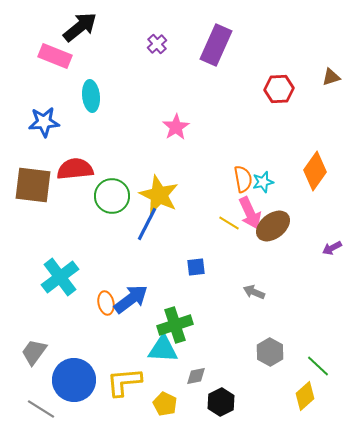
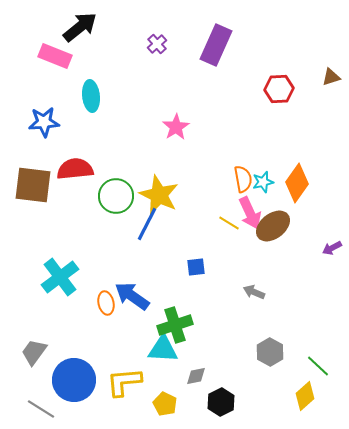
orange diamond: moved 18 px left, 12 px down
green circle: moved 4 px right
blue arrow: moved 1 px right, 3 px up; rotated 108 degrees counterclockwise
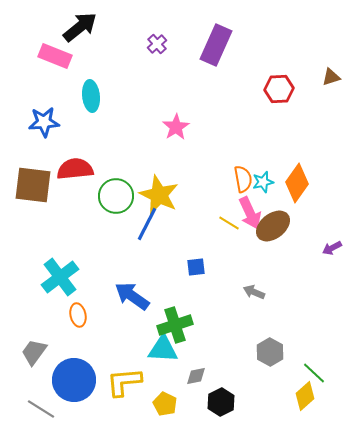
orange ellipse: moved 28 px left, 12 px down
green line: moved 4 px left, 7 px down
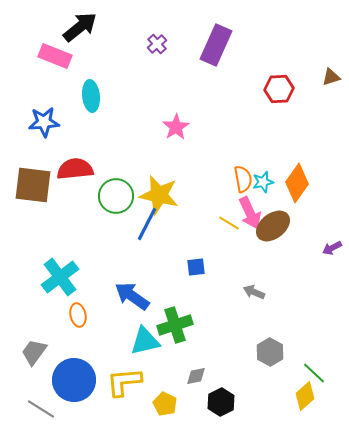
yellow star: rotated 12 degrees counterclockwise
cyan triangle: moved 18 px left, 8 px up; rotated 16 degrees counterclockwise
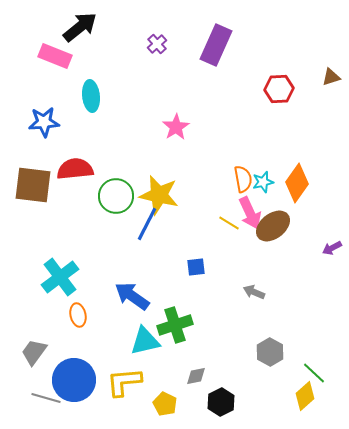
gray line: moved 5 px right, 11 px up; rotated 16 degrees counterclockwise
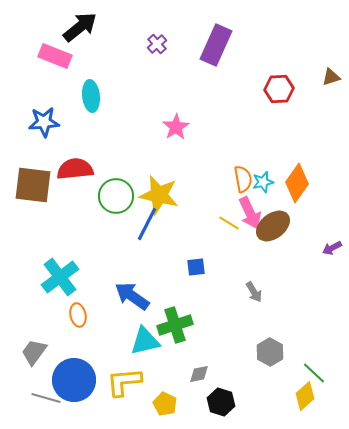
gray arrow: rotated 145 degrees counterclockwise
gray diamond: moved 3 px right, 2 px up
black hexagon: rotated 16 degrees counterclockwise
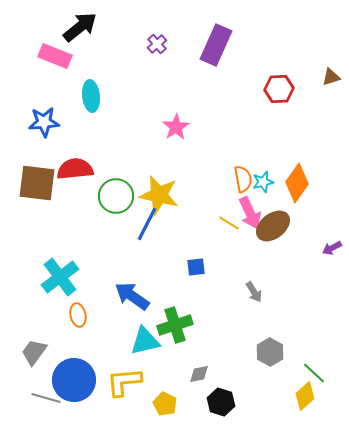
brown square: moved 4 px right, 2 px up
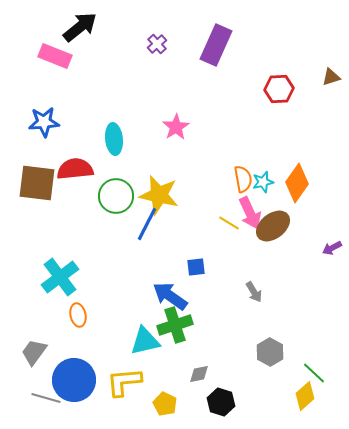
cyan ellipse: moved 23 px right, 43 px down
blue arrow: moved 38 px right
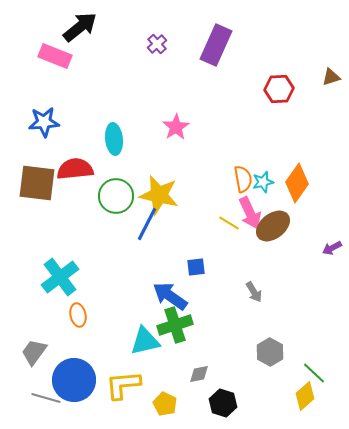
yellow L-shape: moved 1 px left, 3 px down
black hexagon: moved 2 px right, 1 px down
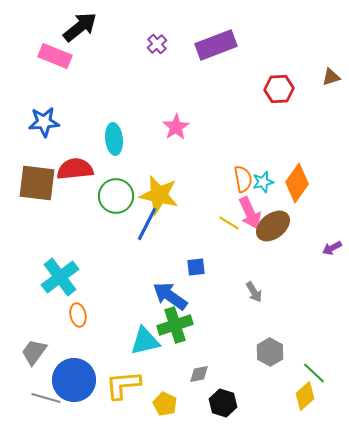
purple rectangle: rotated 45 degrees clockwise
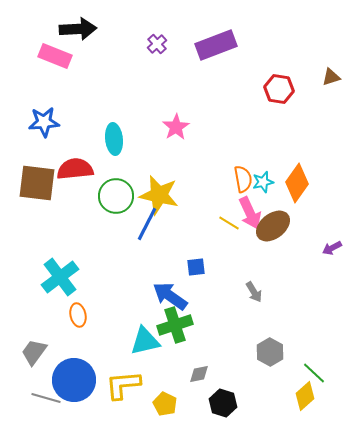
black arrow: moved 2 px left, 2 px down; rotated 36 degrees clockwise
red hexagon: rotated 12 degrees clockwise
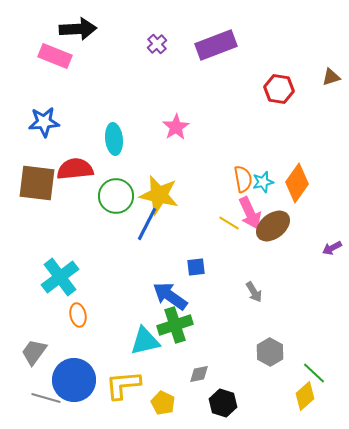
yellow pentagon: moved 2 px left, 1 px up
